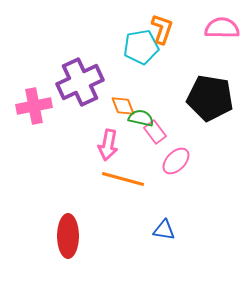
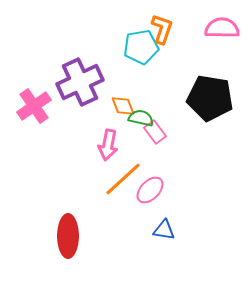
pink cross: rotated 24 degrees counterclockwise
pink ellipse: moved 26 px left, 29 px down
orange line: rotated 57 degrees counterclockwise
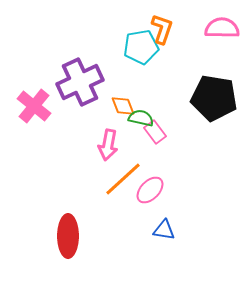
black pentagon: moved 4 px right
pink cross: rotated 16 degrees counterclockwise
